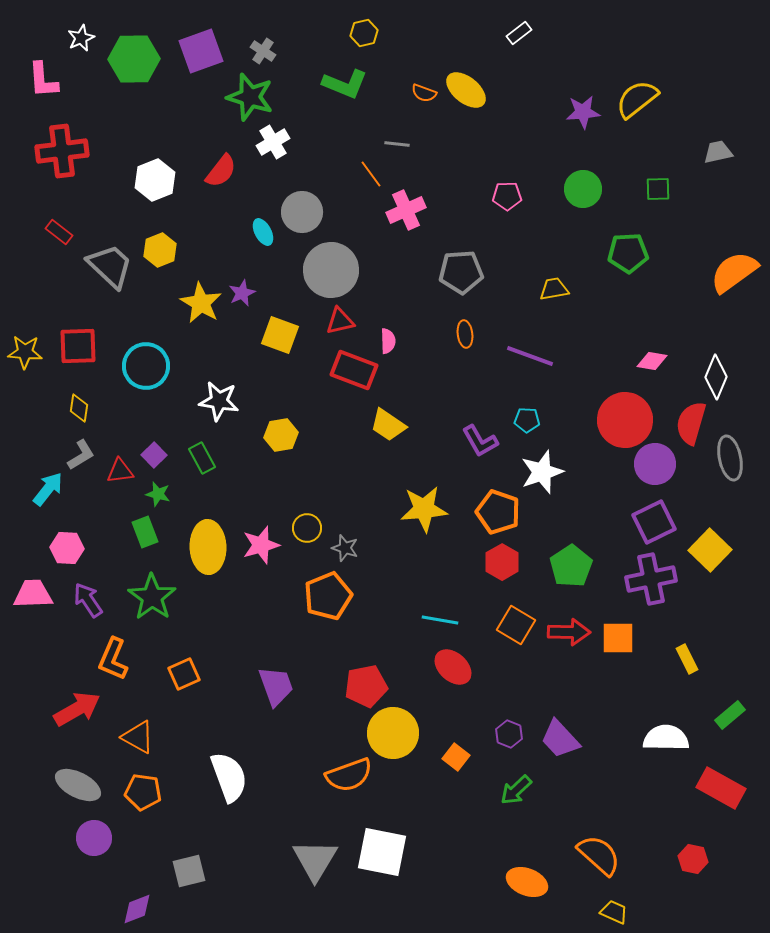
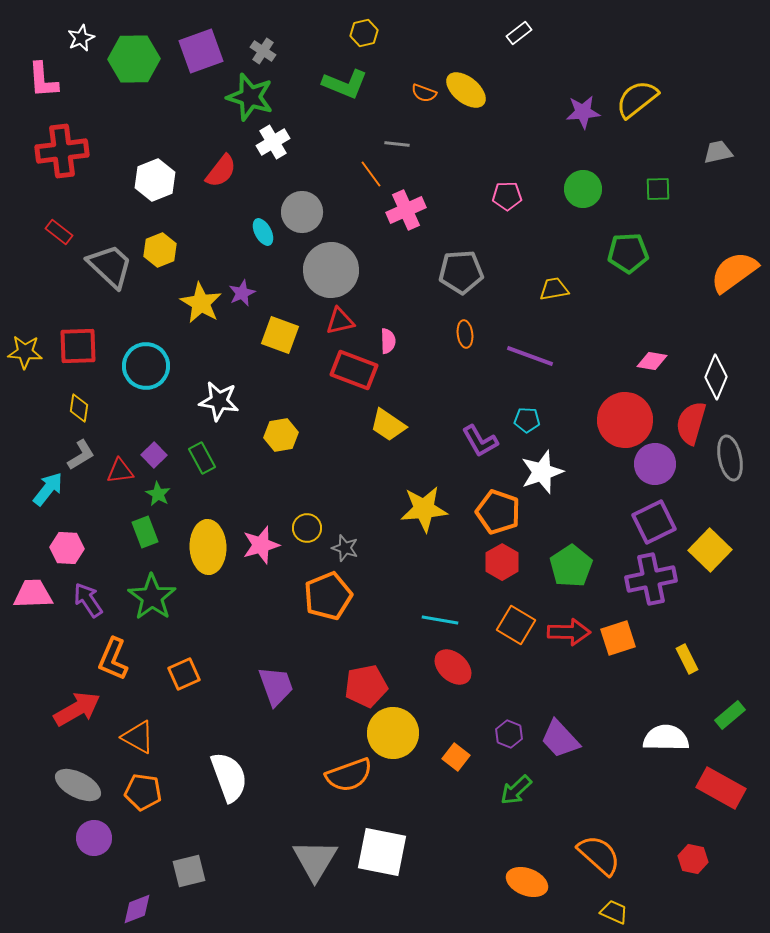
green star at (158, 494): rotated 15 degrees clockwise
orange square at (618, 638): rotated 18 degrees counterclockwise
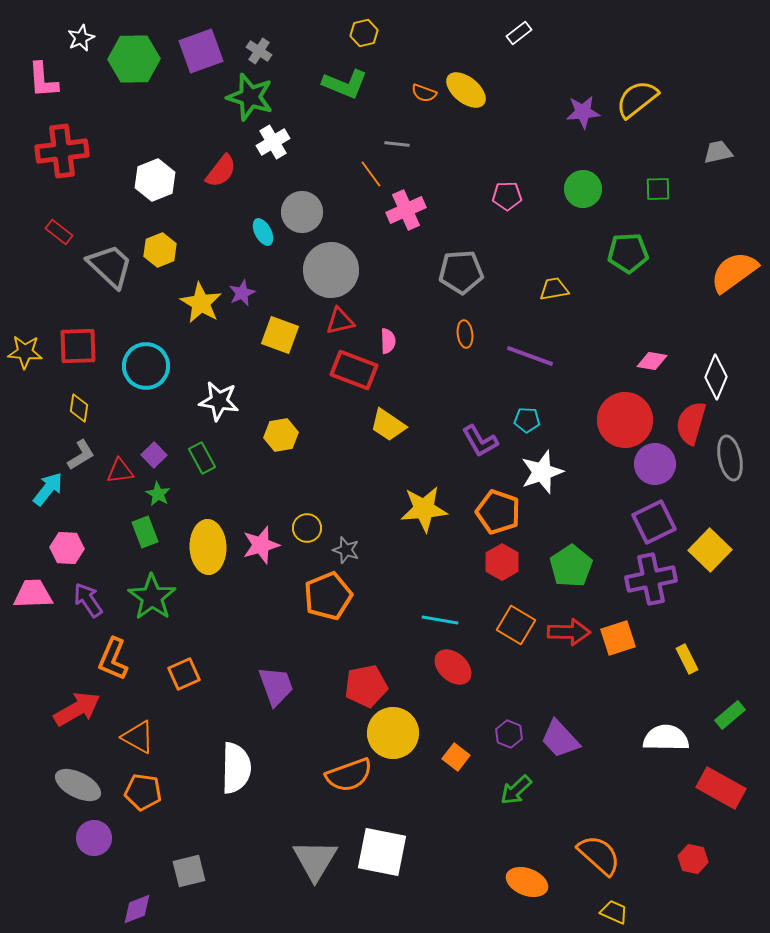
gray cross at (263, 51): moved 4 px left
gray star at (345, 548): moved 1 px right, 2 px down
white semicircle at (229, 777): moved 7 px right, 9 px up; rotated 21 degrees clockwise
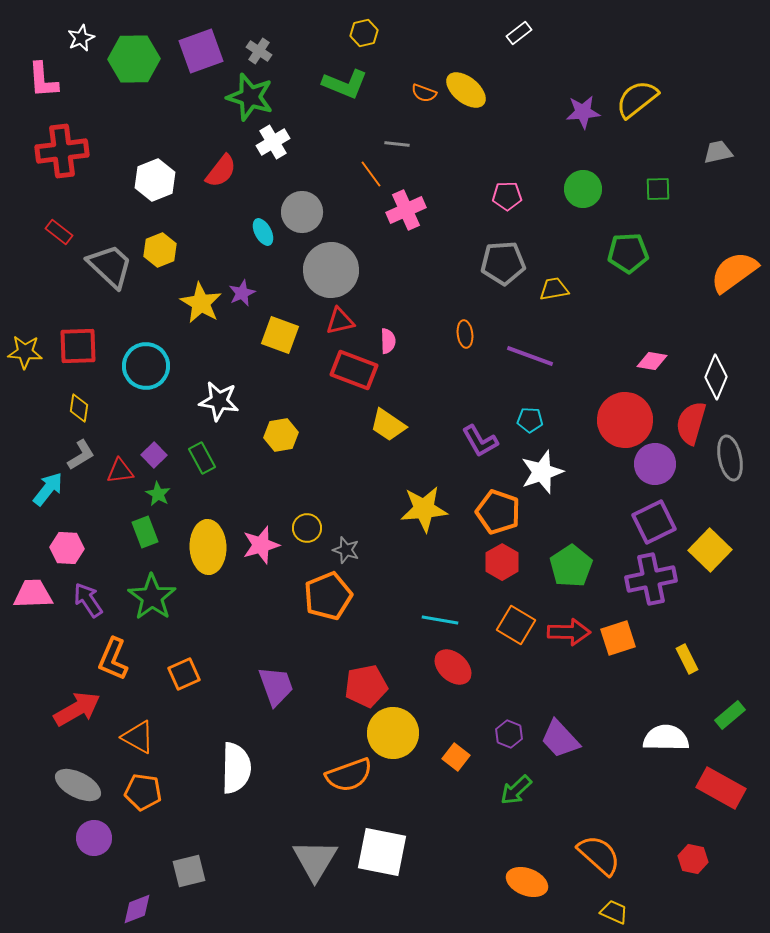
gray pentagon at (461, 272): moved 42 px right, 9 px up
cyan pentagon at (527, 420): moved 3 px right
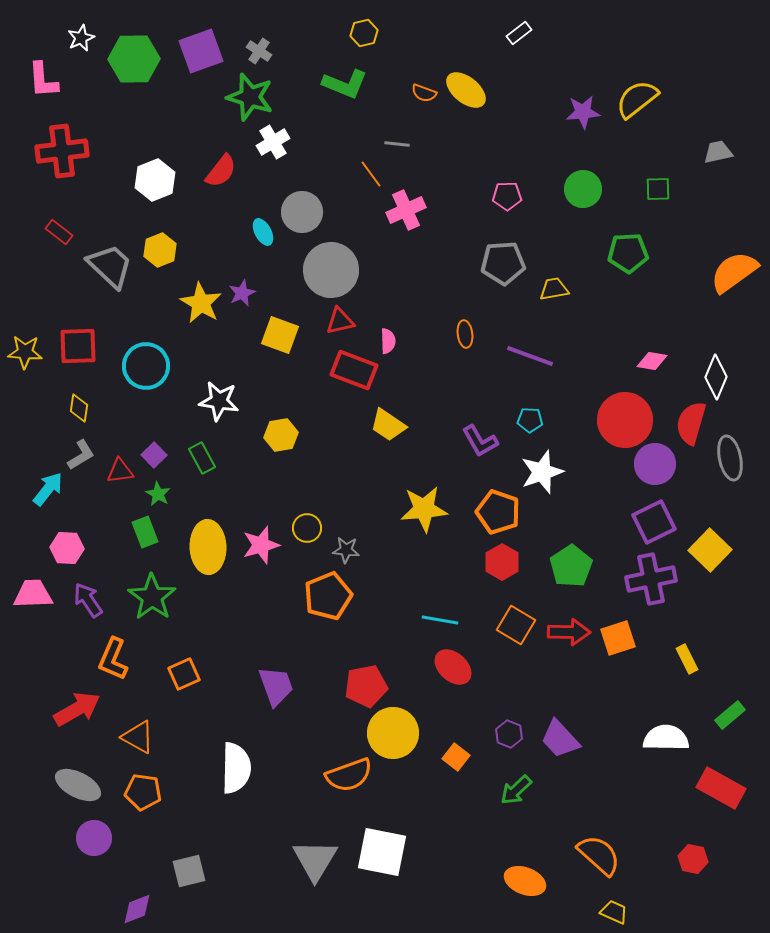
gray star at (346, 550): rotated 12 degrees counterclockwise
orange ellipse at (527, 882): moved 2 px left, 1 px up
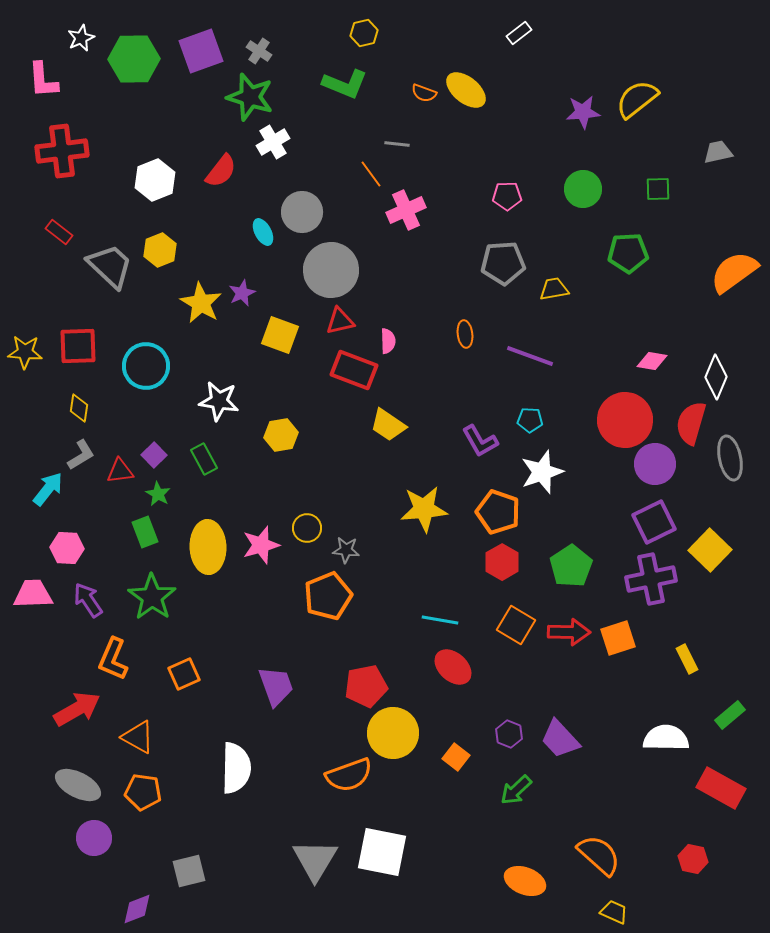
green rectangle at (202, 458): moved 2 px right, 1 px down
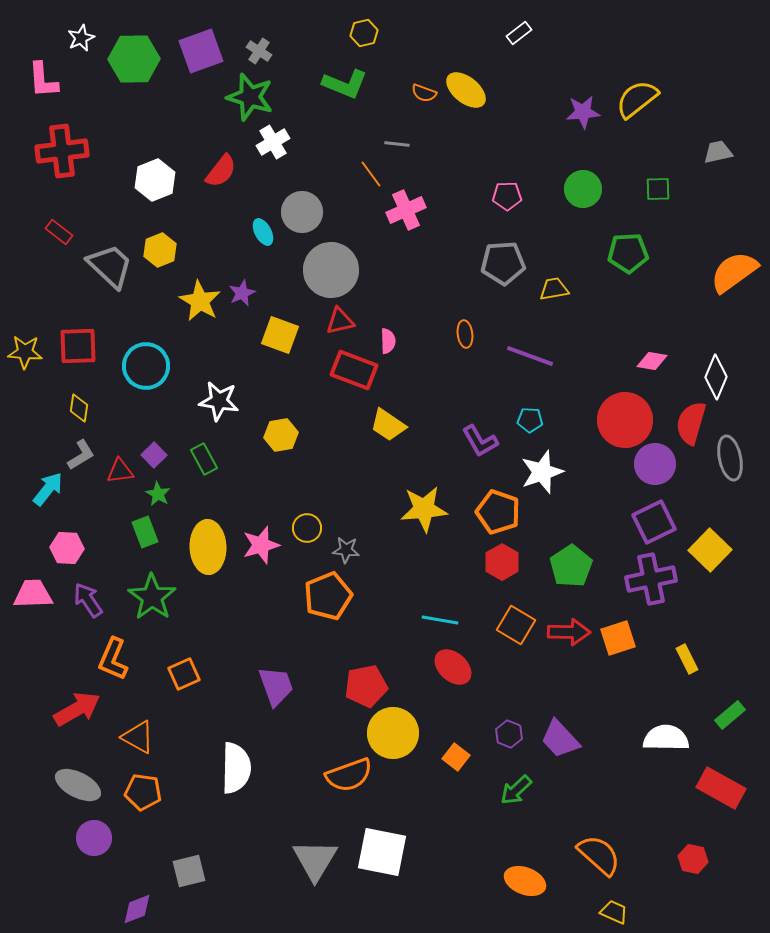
yellow star at (201, 303): moved 1 px left, 2 px up
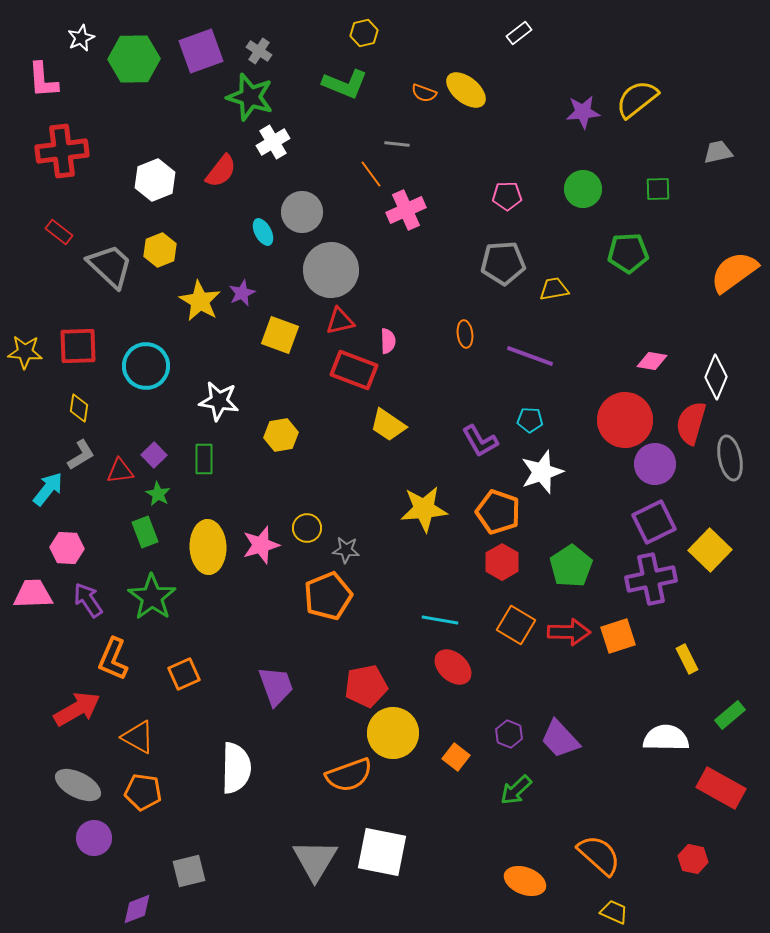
green rectangle at (204, 459): rotated 28 degrees clockwise
orange square at (618, 638): moved 2 px up
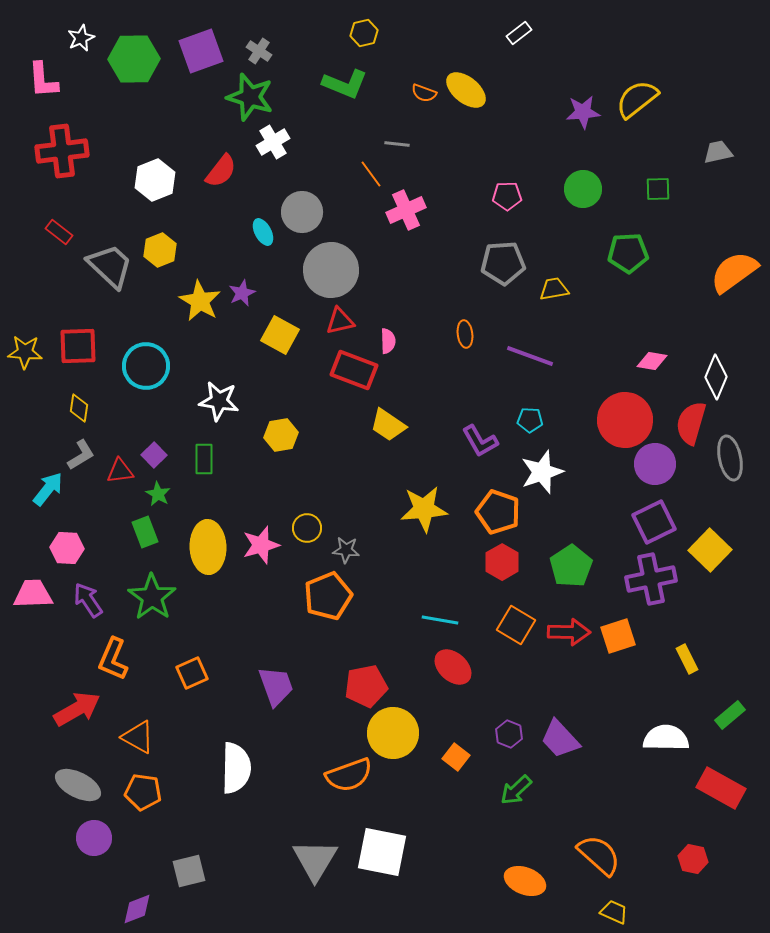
yellow square at (280, 335): rotated 9 degrees clockwise
orange square at (184, 674): moved 8 px right, 1 px up
